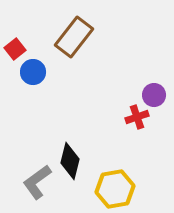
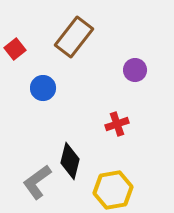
blue circle: moved 10 px right, 16 px down
purple circle: moved 19 px left, 25 px up
red cross: moved 20 px left, 7 px down
yellow hexagon: moved 2 px left, 1 px down
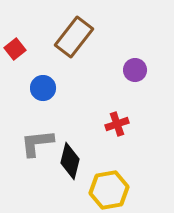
gray L-shape: moved 39 px up; rotated 30 degrees clockwise
yellow hexagon: moved 4 px left
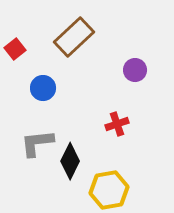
brown rectangle: rotated 9 degrees clockwise
black diamond: rotated 12 degrees clockwise
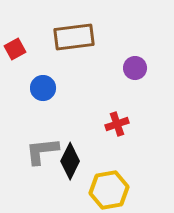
brown rectangle: rotated 36 degrees clockwise
red square: rotated 10 degrees clockwise
purple circle: moved 2 px up
gray L-shape: moved 5 px right, 8 px down
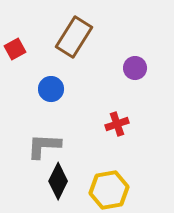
brown rectangle: rotated 51 degrees counterclockwise
blue circle: moved 8 px right, 1 px down
gray L-shape: moved 2 px right, 5 px up; rotated 9 degrees clockwise
black diamond: moved 12 px left, 20 px down
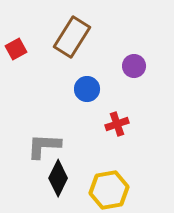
brown rectangle: moved 2 px left
red square: moved 1 px right
purple circle: moved 1 px left, 2 px up
blue circle: moved 36 px right
black diamond: moved 3 px up
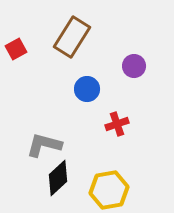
gray L-shape: moved 1 px up; rotated 12 degrees clockwise
black diamond: rotated 21 degrees clockwise
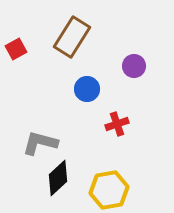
gray L-shape: moved 4 px left, 2 px up
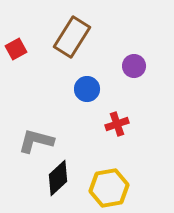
gray L-shape: moved 4 px left, 2 px up
yellow hexagon: moved 2 px up
